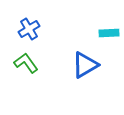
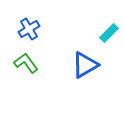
cyan rectangle: rotated 42 degrees counterclockwise
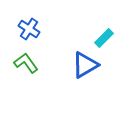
blue cross: rotated 25 degrees counterclockwise
cyan rectangle: moved 5 px left, 5 px down
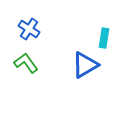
cyan rectangle: rotated 36 degrees counterclockwise
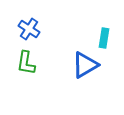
green L-shape: rotated 135 degrees counterclockwise
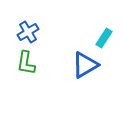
blue cross: moved 1 px left, 3 px down; rotated 25 degrees clockwise
cyan rectangle: rotated 24 degrees clockwise
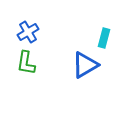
cyan rectangle: rotated 18 degrees counterclockwise
